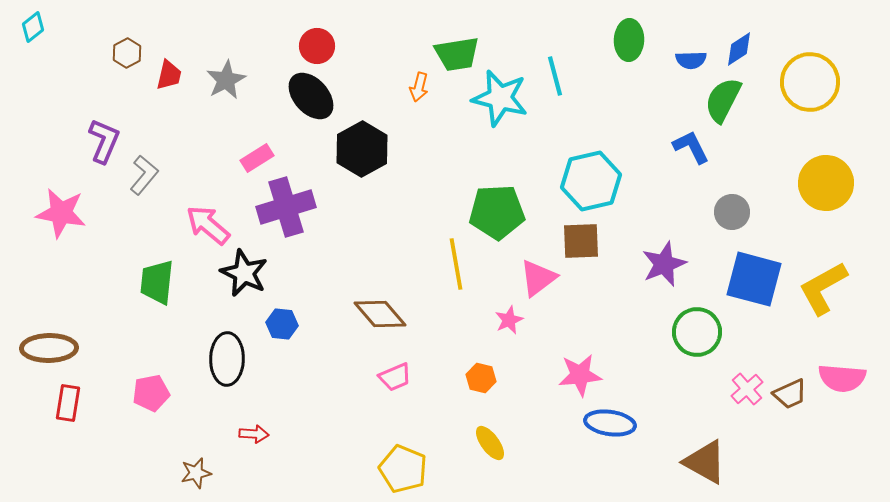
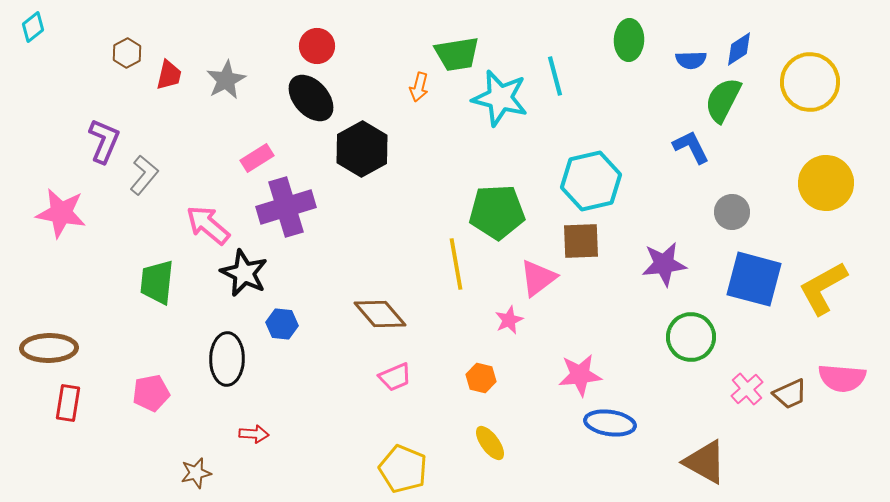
black ellipse at (311, 96): moved 2 px down
purple star at (664, 264): rotated 15 degrees clockwise
green circle at (697, 332): moved 6 px left, 5 px down
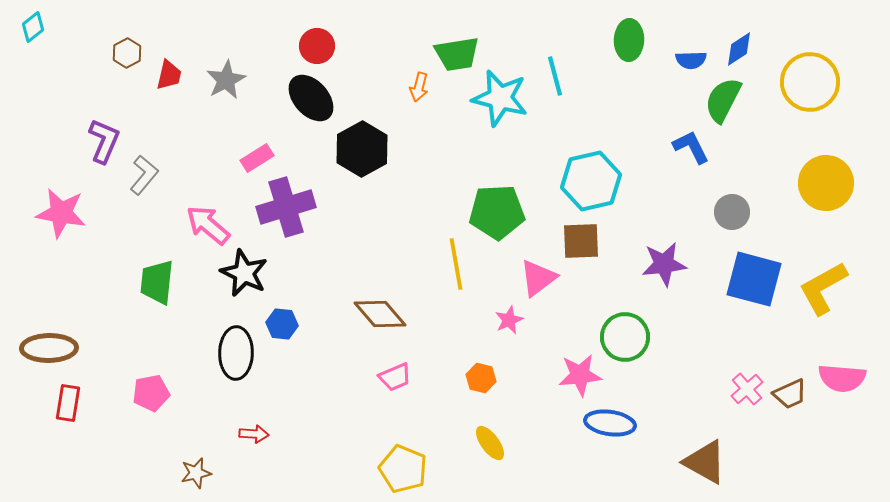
green circle at (691, 337): moved 66 px left
black ellipse at (227, 359): moved 9 px right, 6 px up
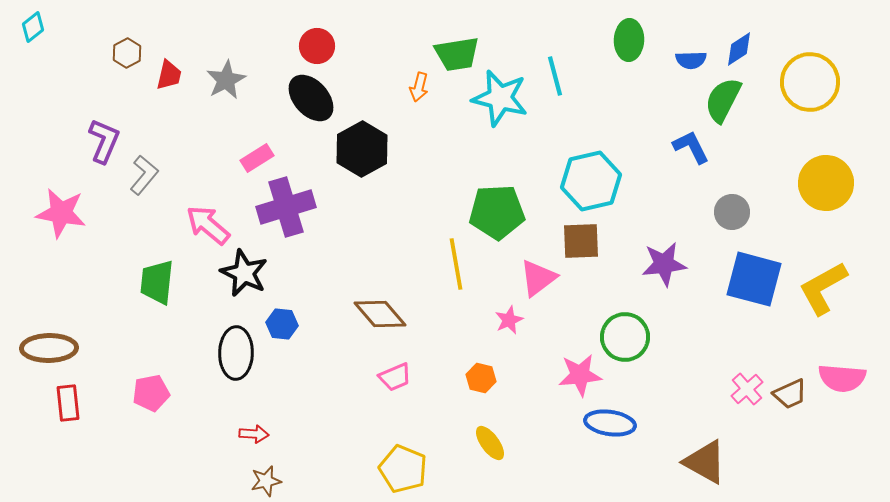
red rectangle at (68, 403): rotated 15 degrees counterclockwise
brown star at (196, 473): moved 70 px right, 8 px down
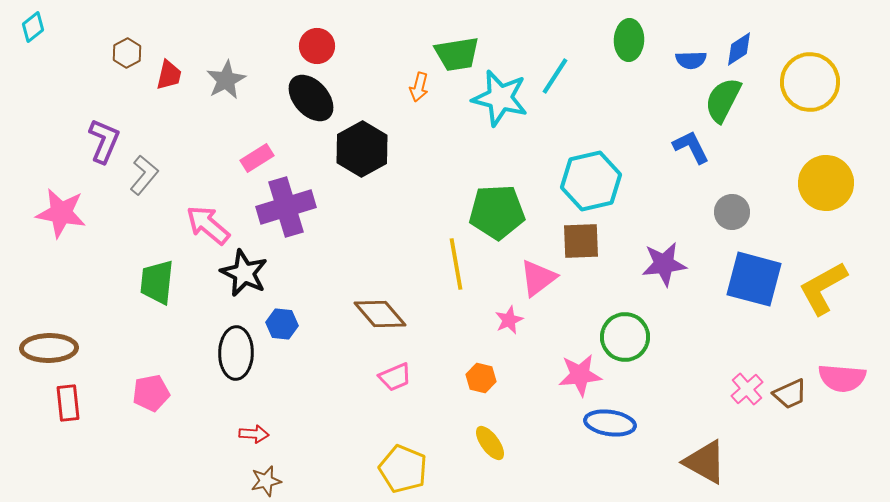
cyan line at (555, 76): rotated 48 degrees clockwise
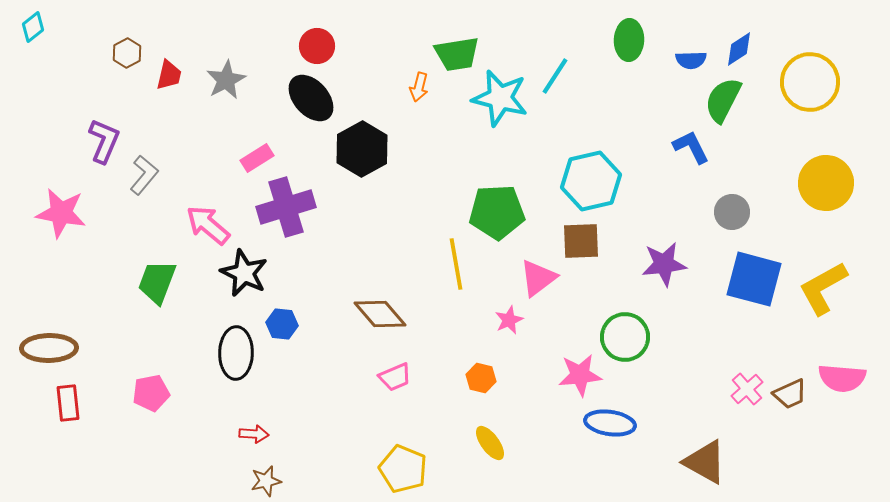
green trapezoid at (157, 282): rotated 15 degrees clockwise
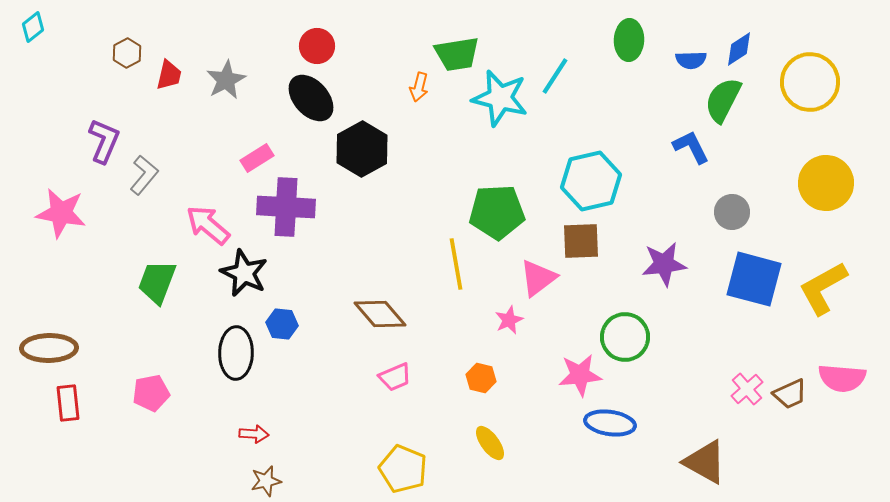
purple cross at (286, 207): rotated 20 degrees clockwise
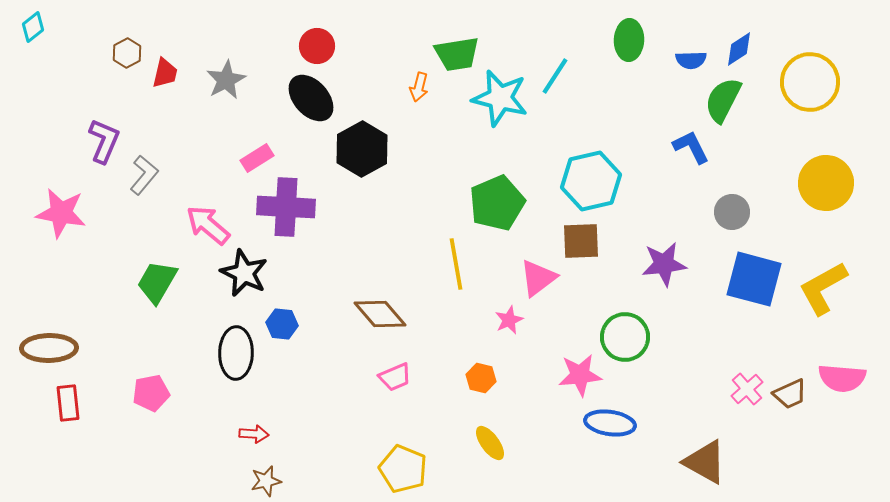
red trapezoid at (169, 75): moved 4 px left, 2 px up
green pentagon at (497, 212): moved 9 px up; rotated 20 degrees counterclockwise
green trapezoid at (157, 282): rotated 9 degrees clockwise
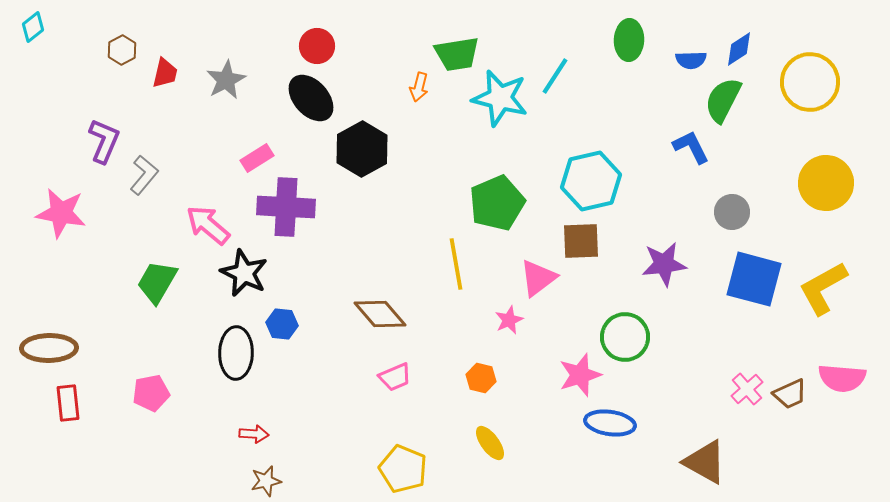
brown hexagon at (127, 53): moved 5 px left, 3 px up
pink star at (580, 375): rotated 12 degrees counterclockwise
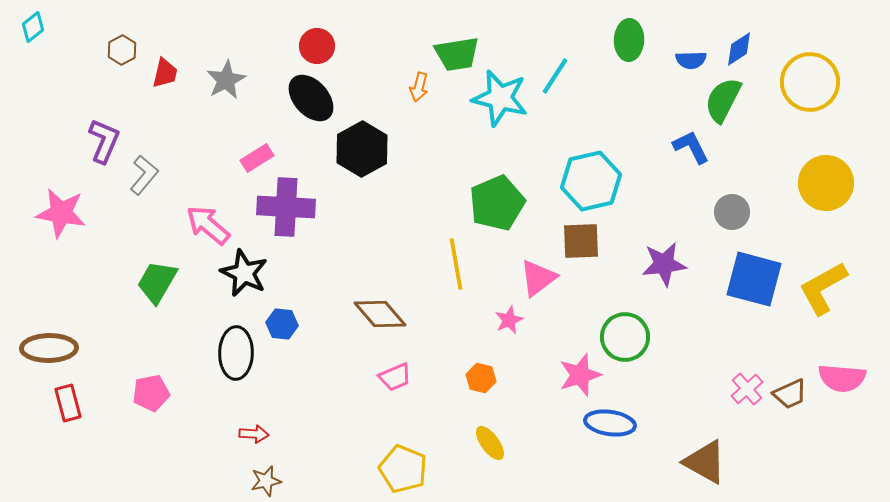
red rectangle at (68, 403): rotated 9 degrees counterclockwise
